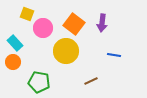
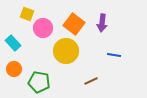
cyan rectangle: moved 2 px left
orange circle: moved 1 px right, 7 px down
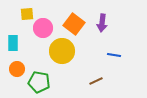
yellow square: rotated 24 degrees counterclockwise
cyan rectangle: rotated 42 degrees clockwise
yellow circle: moved 4 px left
orange circle: moved 3 px right
brown line: moved 5 px right
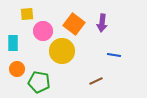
pink circle: moved 3 px down
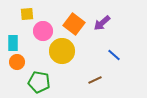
purple arrow: rotated 42 degrees clockwise
blue line: rotated 32 degrees clockwise
orange circle: moved 7 px up
brown line: moved 1 px left, 1 px up
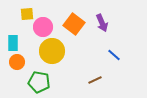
purple arrow: rotated 72 degrees counterclockwise
pink circle: moved 4 px up
yellow circle: moved 10 px left
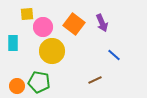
orange circle: moved 24 px down
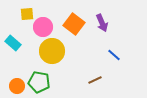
cyan rectangle: rotated 49 degrees counterclockwise
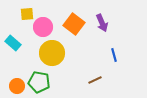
yellow circle: moved 2 px down
blue line: rotated 32 degrees clockwise
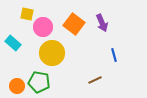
yellow square: rotated 16 degrees clockwise
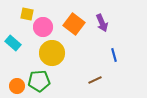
green pentagon: moved 1 px up; rotated 15 degrees counterclockwise
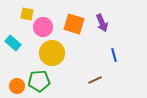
orange square: rotated 20 degrees counterclockwise
